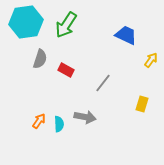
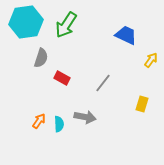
gray semicircle: moved 1 px right, 1 px up
red rectangle: moved 4 px left, 8 px down
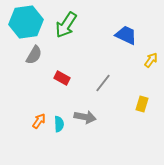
gray semicircle: moved 7 px left, 3 px up; rotated 12 degrees clockwise
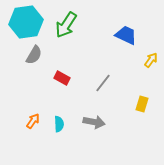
gray arrow: moved 9 px right, 5 px down
orange arrow: moved 6 px left
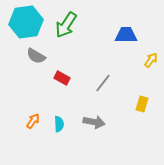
blue trapezoid: rotated 25 degrees counterclockwise
gray semicircle: moved 2 px right, 1 px down; rotated 90 degrees clockwise
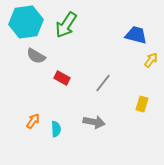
blue trapezoid: moved 10 px right; rotated 15 degrees clockwise
cyan semicircle: moved 3 px left, 5 px down
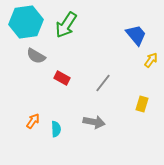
blue trapezoid: rotated 35 degrees clockwise
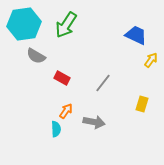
cyan hexagon: moved 2 px left, 2 px down
blue trapezoid: rotated 25 degrees counterclockwise
orange arrow: moved 33 px right, 10 px up
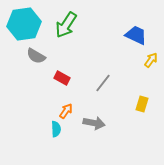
gray arrow: moved 1 px down
